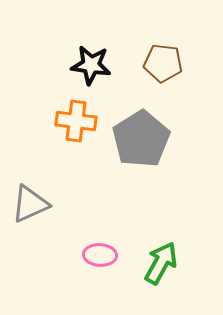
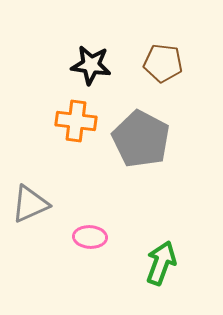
gray pentagon: rotated 12 degrees counterclockwise
pink ellipse: moved 10 px left, 18 px up
green arrow: rotated 9 degrees counterclockwise
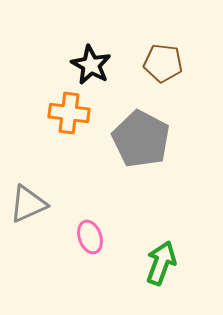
black star: rotated 21 degrees clockwise
orange cross: moved 7 px left, 8 px up
gray triangle: moved 2 px left
pink ellipse: rotated 68 degrees clockwise
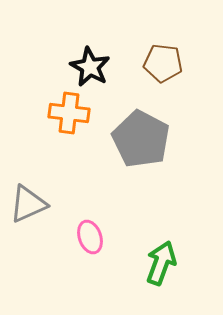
black star: moved 1 px left, 2 px down
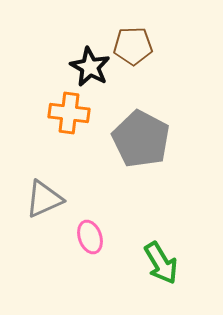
brown pentagon: moved 30 px left, 17 px up; rotated 9 degrees counterclockwise
gray triangle: moved 16 px right, 5 px up
green arrow: rotated 129 degrees clockwise
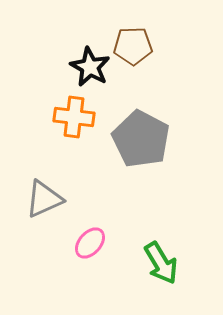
orange cross: moved 5 px right, 4 px down
pink ellipse: moved 6 px down; rotated 60 degrees clockwise
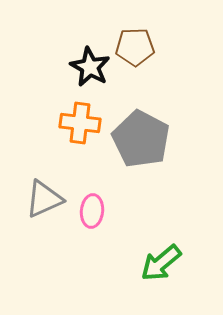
brown pentagon: moved 2 px right, 1 px down
orange cross: moved 6 px right, 6 px down
pink ellipse: moved 2 px right, 32 px up; rotated 36 degrees counterclockwise
green arrow: rotated 81 degrees clockwise
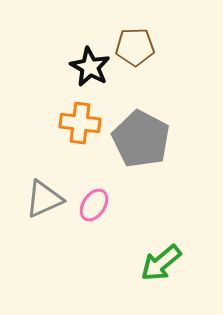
pink ellipse: moved 2 px right, 6 px up; rotated 28 degrees clockwise
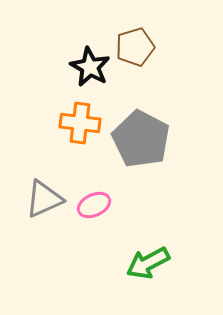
brown pentagon: rotated 15 degrees counterclockwise
pink ellipse: rotated 32 degrees clockwise
green arrow: moved 13 px left; rotated 12 degrees clockwise
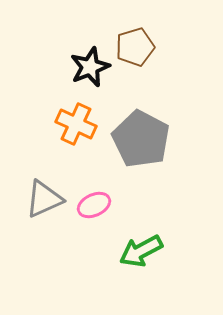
black star: rotated 21 degrees clockwise
orange cross: moved 4 px left, 1 px down; rotated 18 degrees clockwise
green arrow: moved 7 px left, 12 px up
